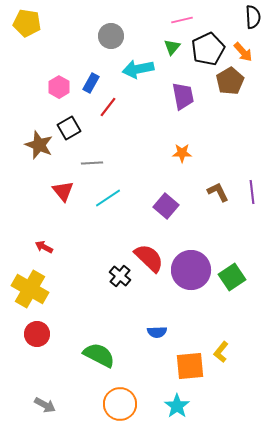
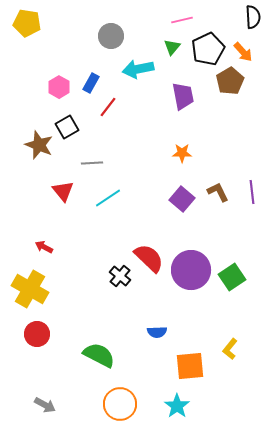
black square: moved 2 px left, 1 px up
purple square: moved 16 px right, 7 px up
yellow L-shape: moved 9 px right, 3 px up
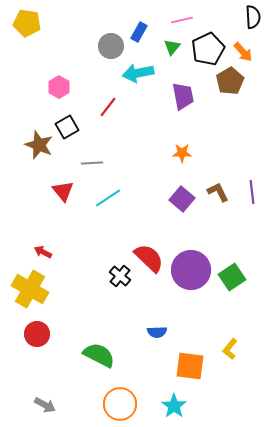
gray circle: moved 10 px down
cyan arrow: moved 4 px down
blue rectangle: moved 48 px right, 51 px up
red arrow: moved 1 px left, 5 px down
orange square: rotated 12 degrees clockwise
cyan star: moved 3 px left
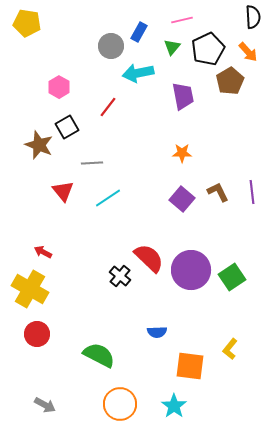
orange arrow: moved 5 px right
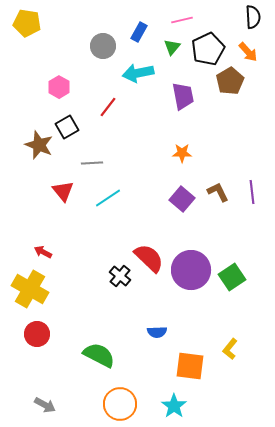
gray circle: moved 8 px left
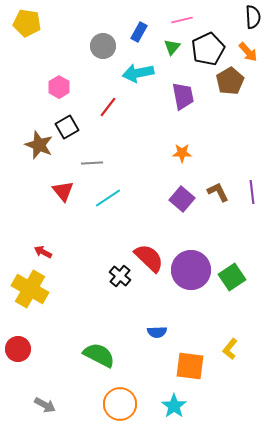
red circle: moved 19 px left, 15 px down
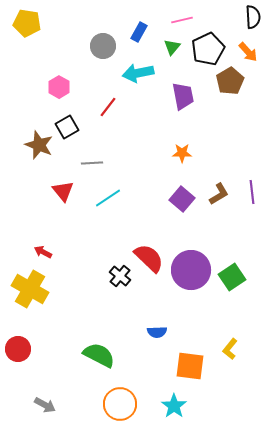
brown L-shape: moved 1 px right, 2 px down; rotated 85 degrees clockwise
